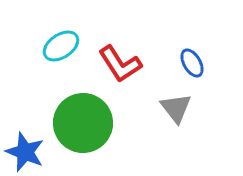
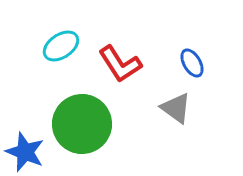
gray triangle: rotated 16 degrees counterclockwise
green circle: moved 1 px left, 1 px down
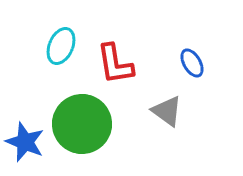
cyan ellipse: rotated 33 degrees counterclockwise
red L-shape: moved 5 px left; rotated 24 degrees clockwise
gray triangle: moved 9 px left, 3 px down
blue star: moved 10 px up
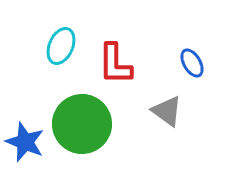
red L-shape: rotated 9 degrees clockwise
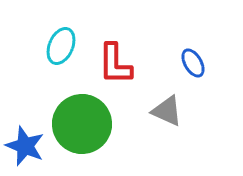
blue ellipse: moved 1 px right
gray triangle: rotated 12 degrees counterclockwise
blue star: moved 4 px down
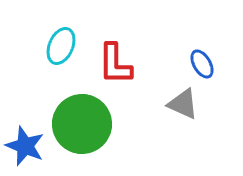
blue ellipse: moved 9 px right, 1 px down
gray triangle: moved 16 px right, 7 px up
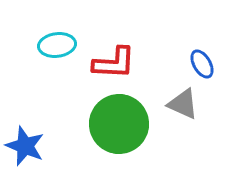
cyan ellipse: moved 4 px left, 1 px up; rotated 60 degrees clockwise
red L-shape: moved 1 px left, 1 px up; rotated 87 degrees counterclockwise
green circle: moved 37 px right
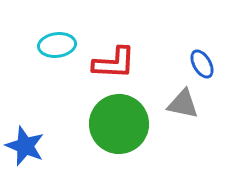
gray triangle: rotated 12 degrees counterclockwise
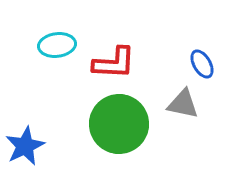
blue star: rotated 24 degrees clockwise
